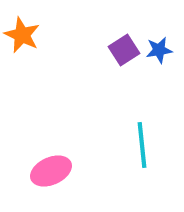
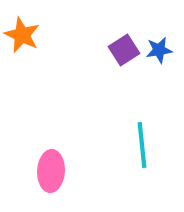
pink ellipse: rotated 63 degrees counterclockwise
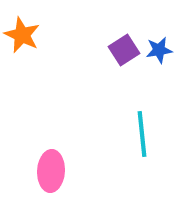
cyan line: moved 11 px up
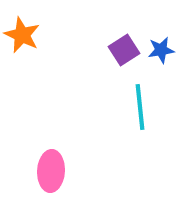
blue star: moved 2 px right
cyan line: moved 2 px left, 27 px up
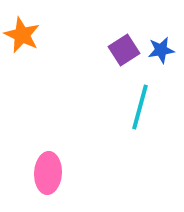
cyan line: rotated 21 degrees clockwise
pink ellipse: moved 3 px left, 2 px down
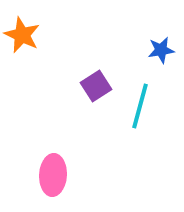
purple square: moved 28 px left, 36 px down
cyan line: moved 1 px up
pink ellipse: moved 5 px right, 2 px down
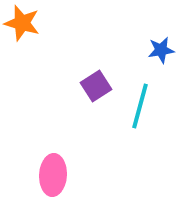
orange star: moved 12 px up; rotated 9 degrees counterclockwise
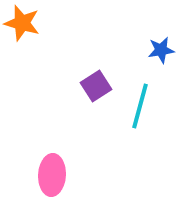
pink ellipse: moved 1 px left
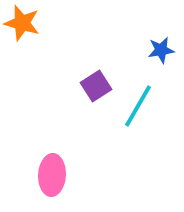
cyan line: moved 2 px left; rotated 15 degrees clockwise
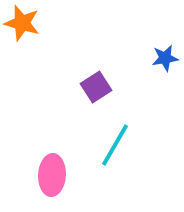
blue star: moved 4 px right, 8 px down
purple square: moved 1 px down
cyan line: moved 23 px left, 39 px down
